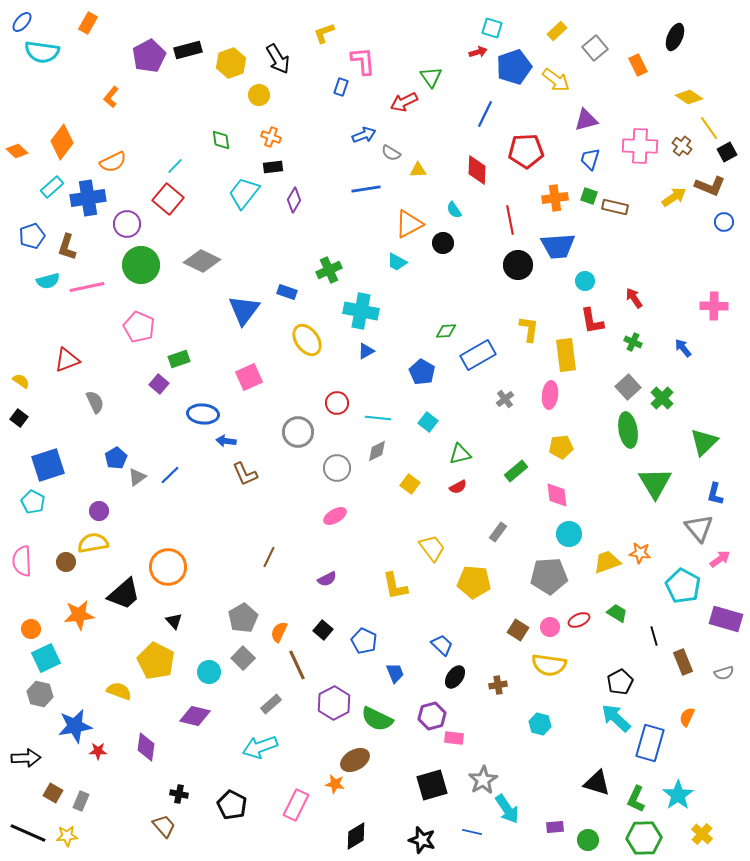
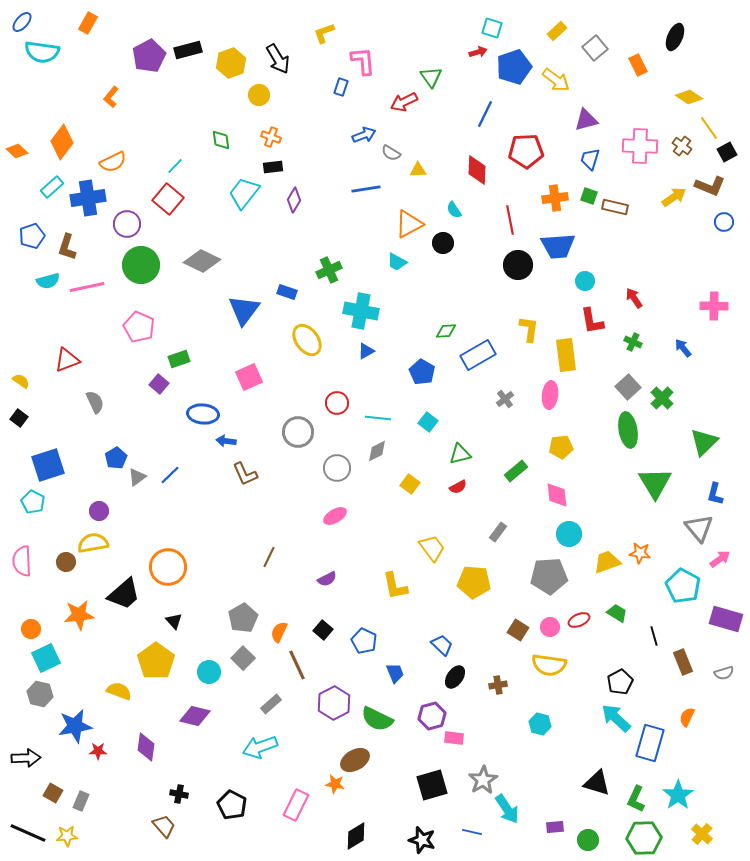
yellow pentagon at (156, 661): rotated 9 degrees clockwise
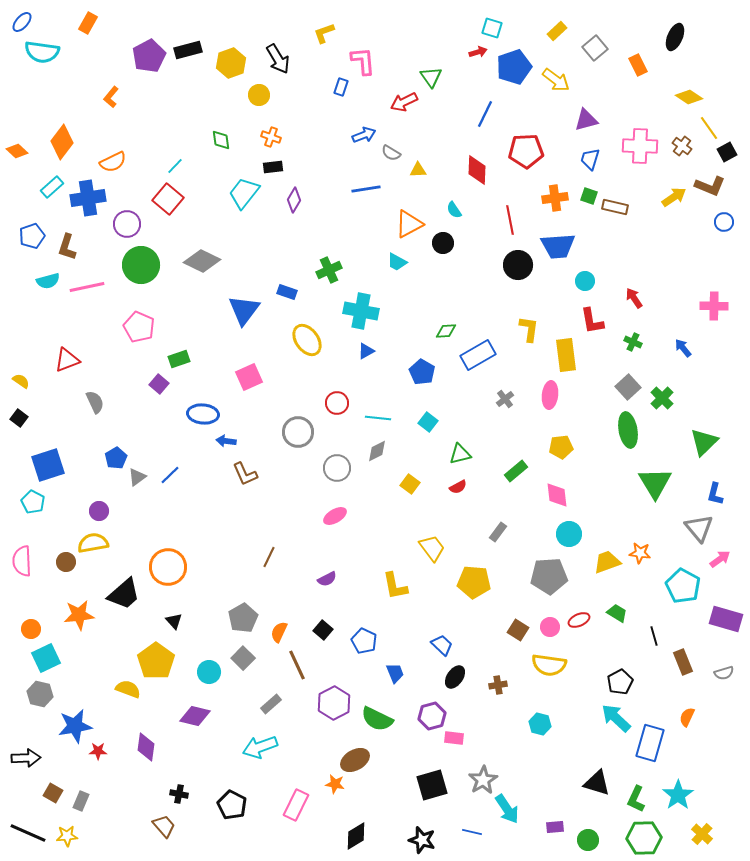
yellow semicircle at (119, 691): moved 9 px right, 2 px up
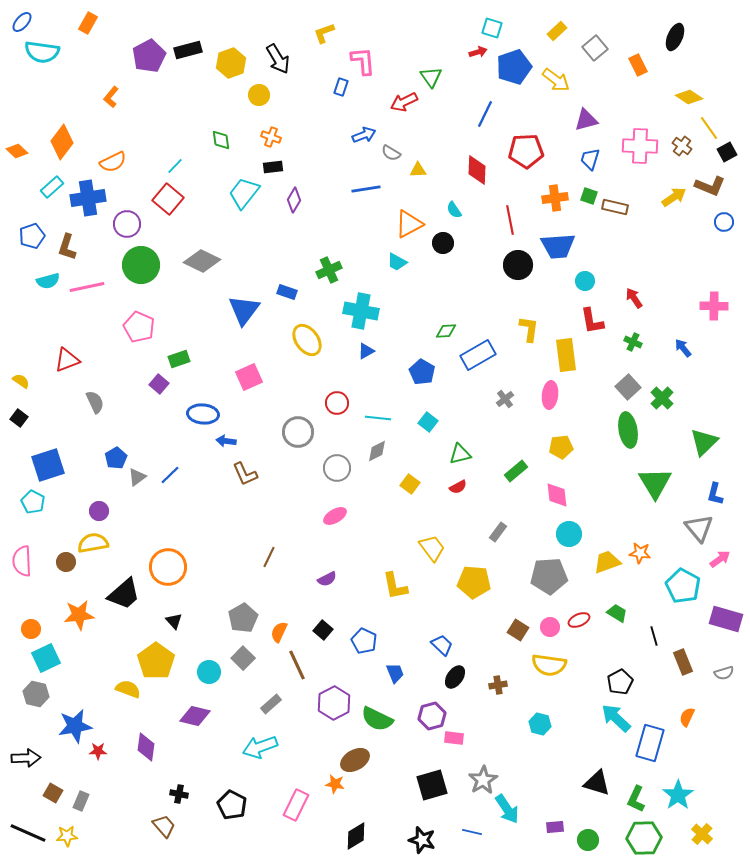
gray hexagon at (40, 694): moved 4 px left
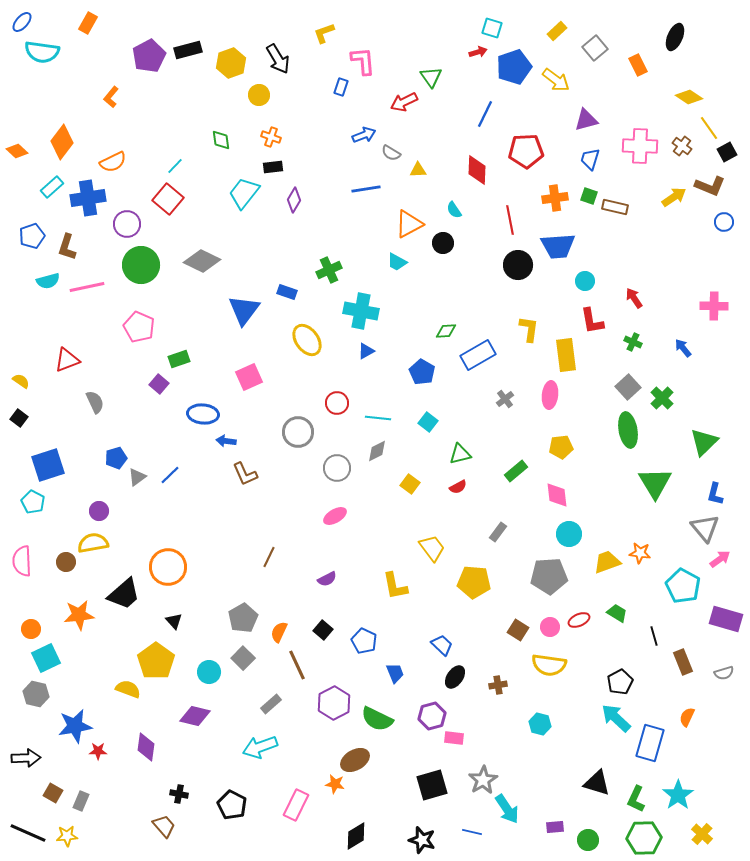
blue pentagon at (116, 458): rotated 15 degrees clockwise
gray triangle at (699, 528): moved 6 px right
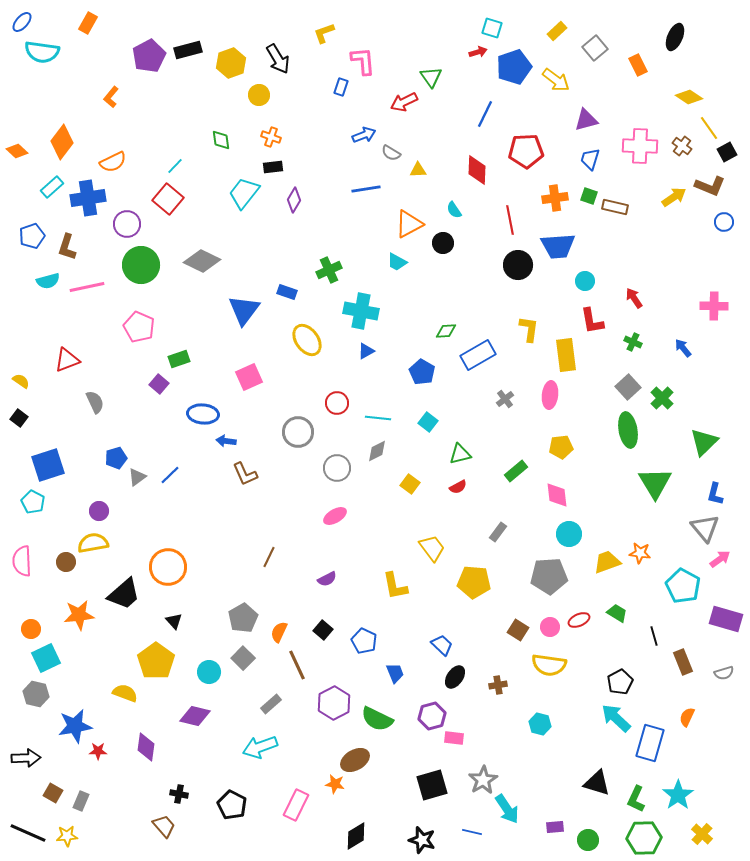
yellow semicircle at (128, 689): moved 3 px left, 4 px down
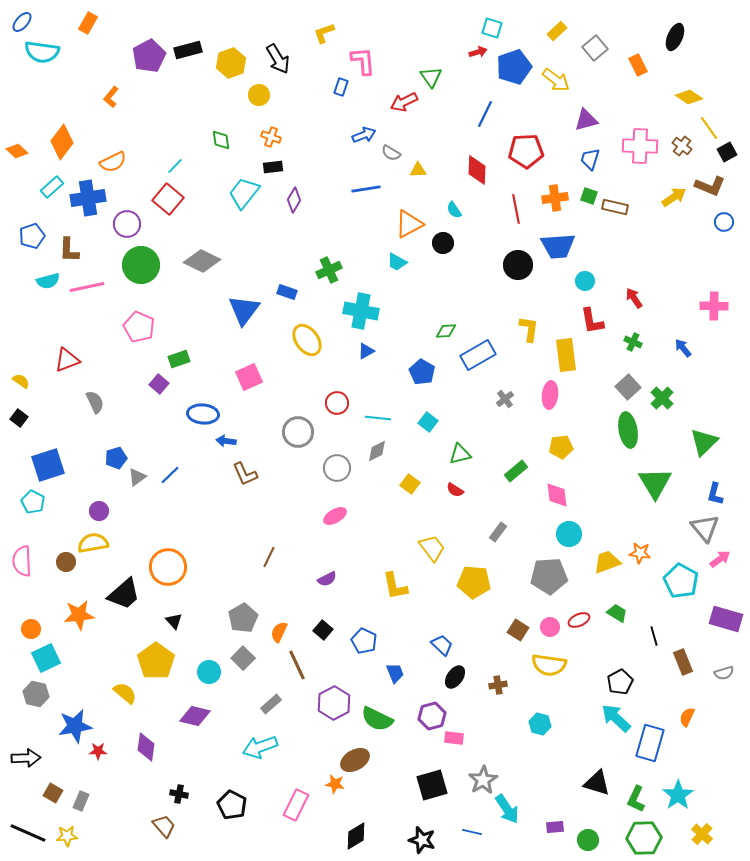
red line at (510, 220): moved 6 px right, 11 px up
brown L-shape at (67, 247): moved 2 px right, 3 px down; rotated 16 degrees counterclockwise
red semicircle at (458, 487): moved 3 px left, 3 px down; rotated 60 degrees clockwise
cyan pentagon at (683, 586): moved 2 px left, 5 px up
yellow semicircle at (125, 693): rotated 20 degrees clockwise
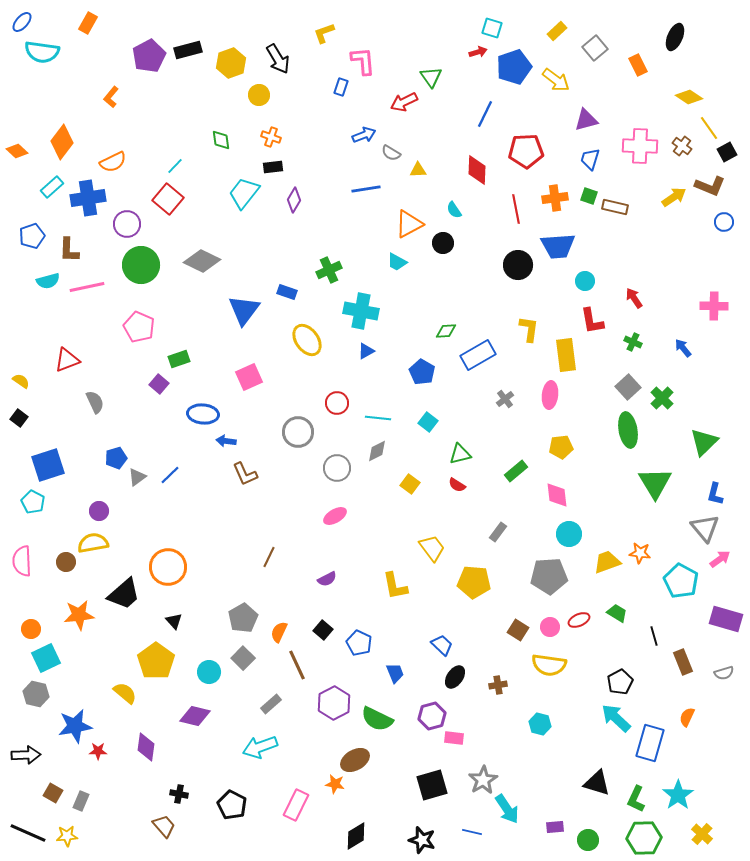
red semicircle at (455, 490): moved 2 px right, 5 px up
blue pentagon at (364, 641): moved 5 px left, 2 px down
black arrow at (26, 758): moved 3 px up
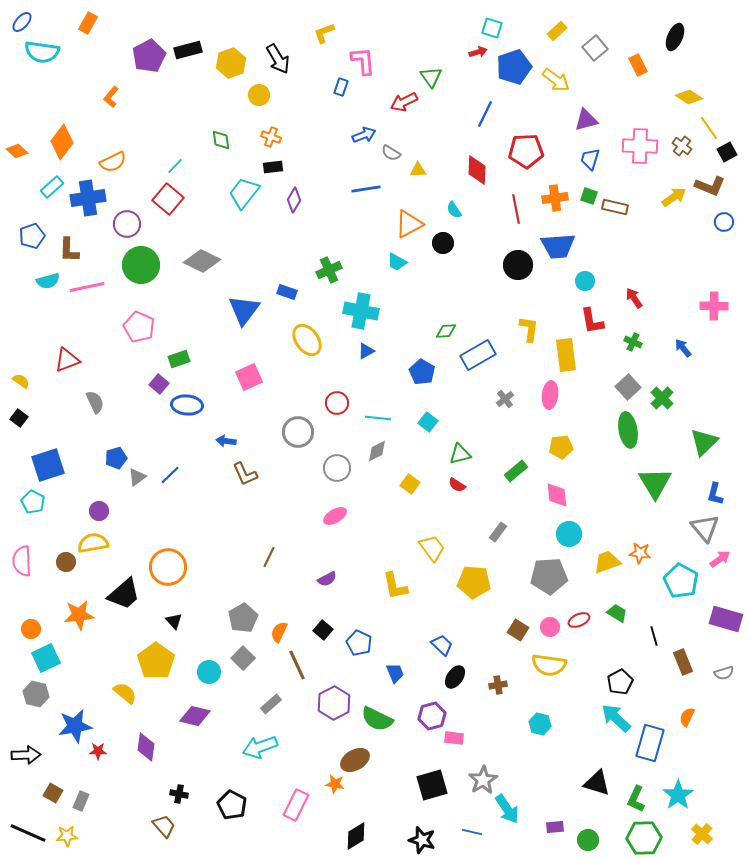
blue ellipse at (203, 414): moved 16 px left, 9 px up
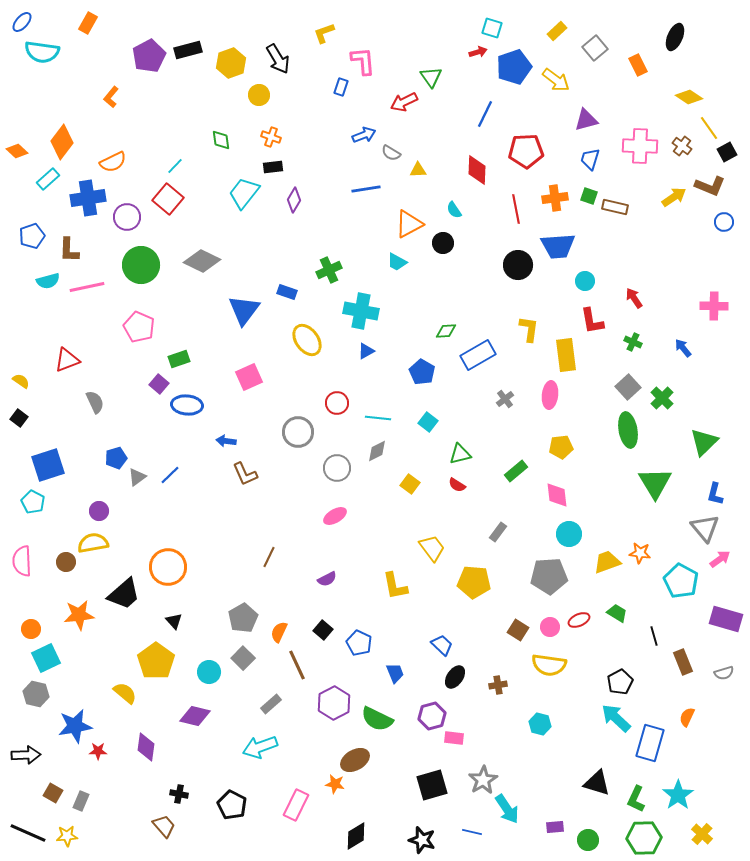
cyan rectangle at (52, 187): moved 4 px left, 8 px up
purple circle at (127, 224): moved 7 px up
